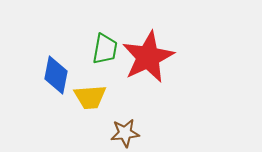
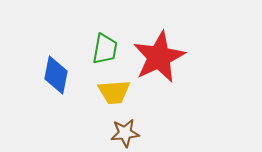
red star: moved 11 px right
yellow trapezoid: moved 24 px right, 5 px up
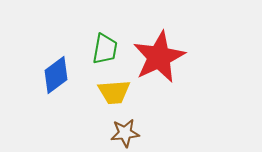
blue diamond: rotated 42 degrees clockwise
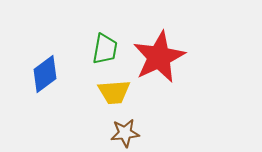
blue diamond: moved 11 px left, 1 px up
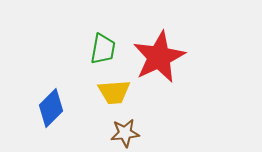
green trapezoid: moved 2 px left
blue diamond: moved 6 px right, 34 px down; rotated 9 degrees counterclockwise
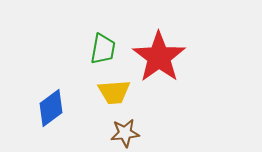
red star: rotated 10 degrees counterclockwise
blue diamond: rotated 9 degrees clockwise
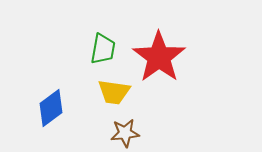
yellow trapezoid: rotated 12 degrees clockwise
